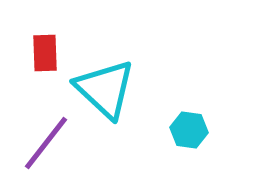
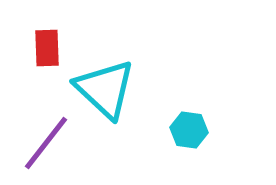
red rectangle: moved 2 px right, 5 px up
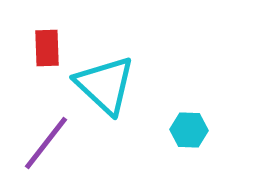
cyan triangle: moved 4 px up
cyan hexagon: rotated 6 degrees counterclockwise
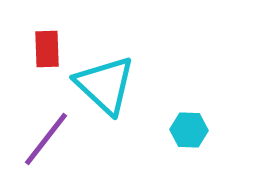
red rectangle: moved 1 px down
purple line: moved 4 px up
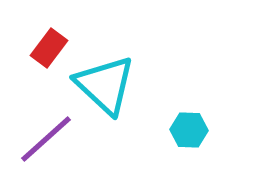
red rectangle: moved 2 px right, 1 px up; rotated 39 degrees clockwise
purple line: rotated 10 degrees clockwise
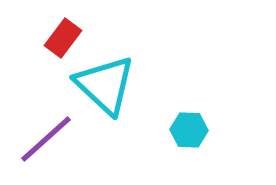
red rectangle: moved 14 px right, 10 px up
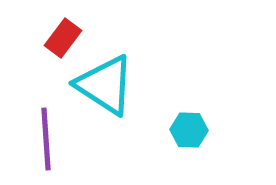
cyan triangle: rotated 10 degrees counterclockwise
purple line: rotated 52 degrees counterclockwise
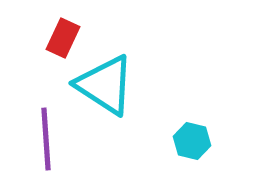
red rectangle: rotated 12 degrees counterclockwise
cyan hexagon: moved 3 px right, 11 px down; rotated 12 degrees clockwise
